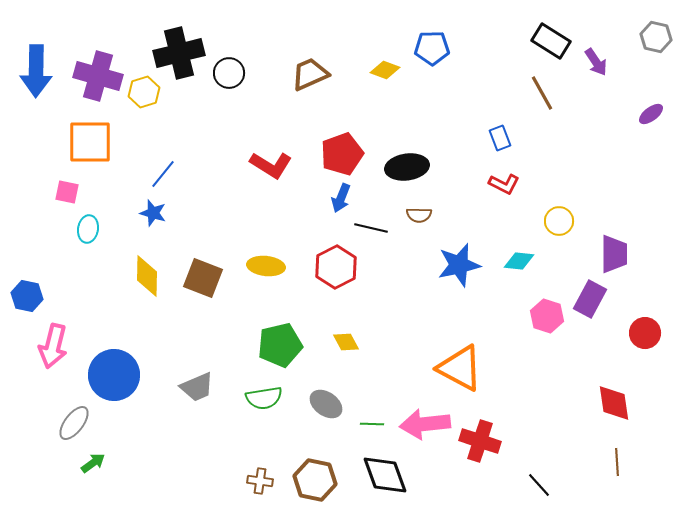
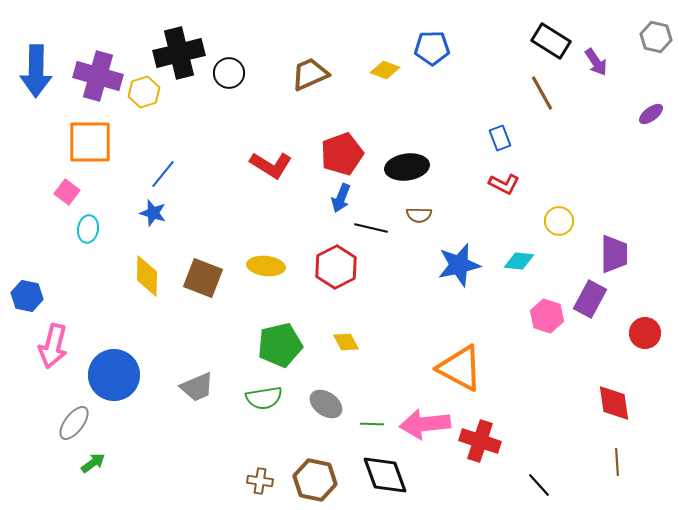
pink square at (67, 192): rotated 25 degrees clockwise
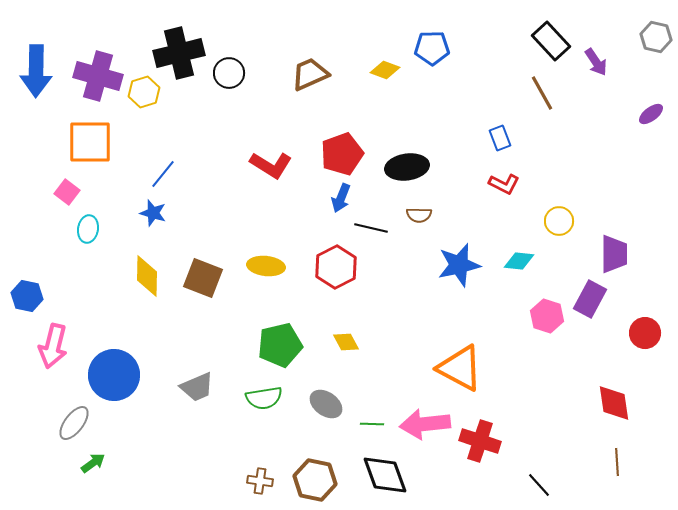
black rectangle at (551, 41): rotated 15 degrees clockwise
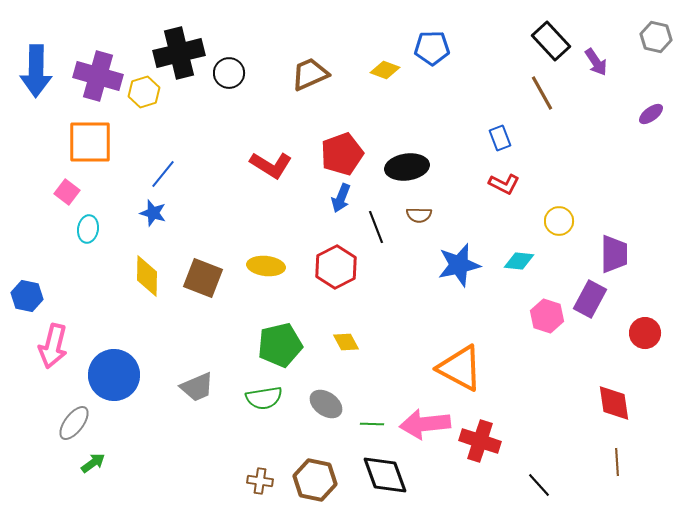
black line at (371, 228): moved 5 px right, 1 px up; rotated 56 degrees clockwise
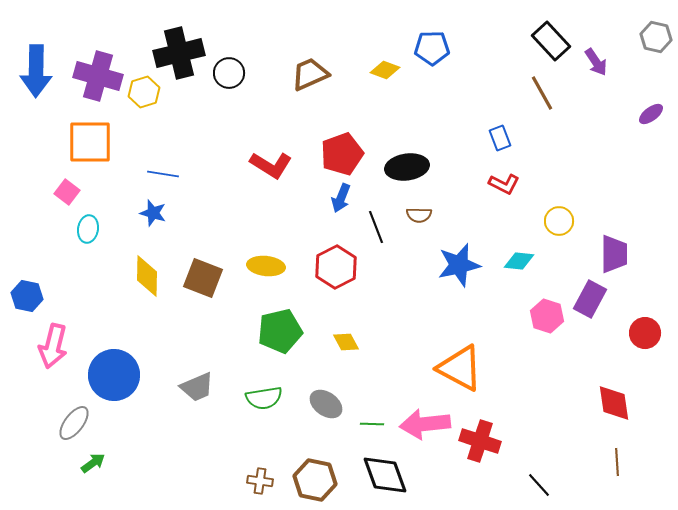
blue line at (163, 174): rotated 60 degrees clockwise
green pentagon at (280, 345): moved 14 px up
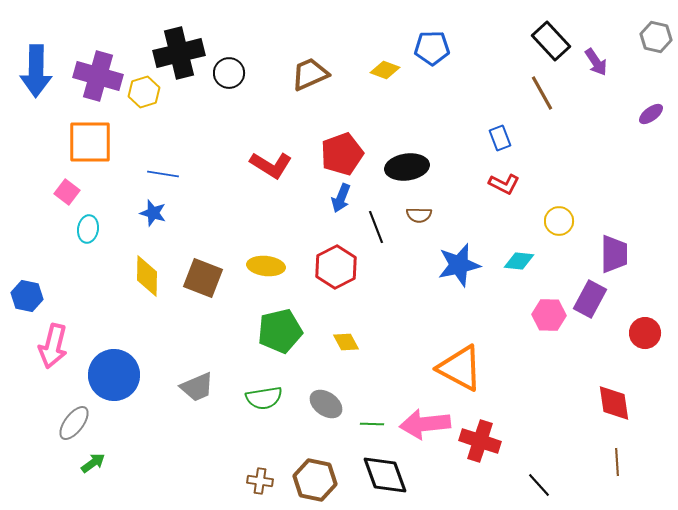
pink hexagon at (547, 316): moved 2 px right, 1 px up; rotated 16 degrees counterclockwise
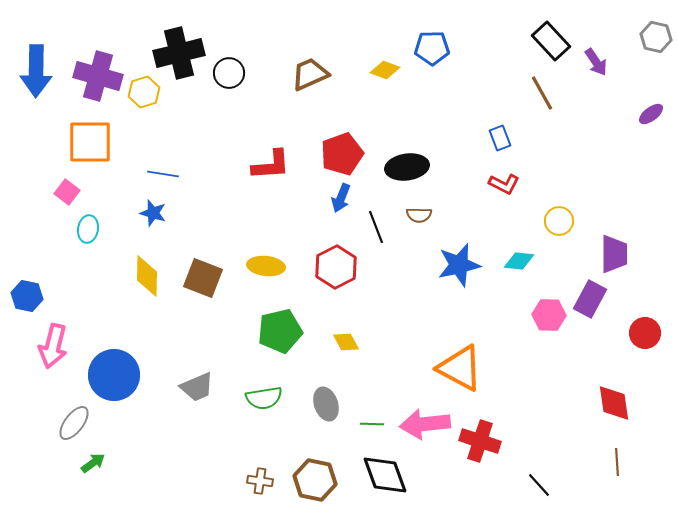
red L-shape at (271, 165): rotated 36 degrees counterclockwise
gray ellipse at (326, 404): rotated 36 degrees clockwise
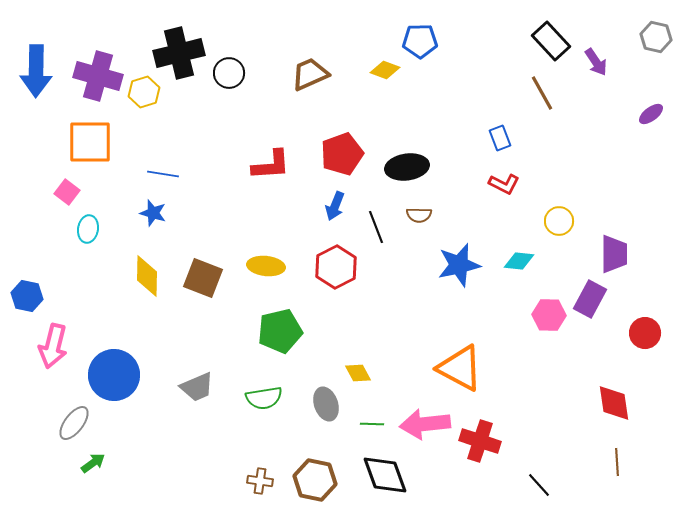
blue pentagon at (432, 48): moved 12 px left, 7 px up
blue arrow at (341, 198): moved 6 px left, 8 px down
yellow diamond at (346, 342): moved 12 px right, 31 px down
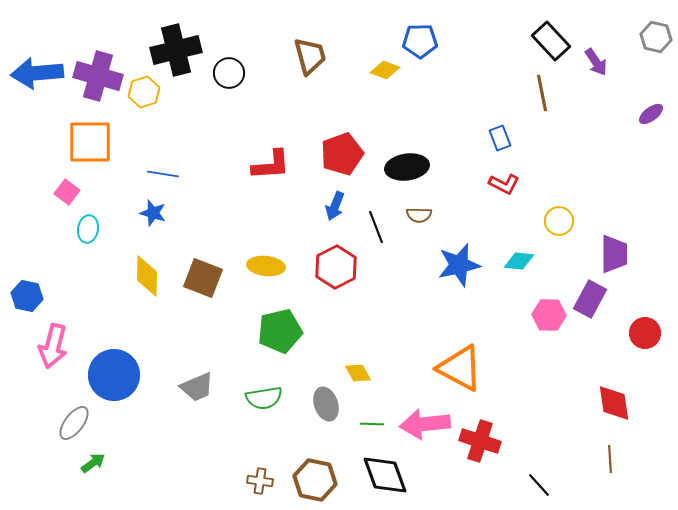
black cross at (179, 53): moved 3 px left, 3 px up
blue arrow at (36, 71): moved 1 px right, 2 px down; rotated 84 degrees clockwise
brown trapezoid at (310, 74): moved 18 px up; rotated 99 degrees clockwise
brown line at (542, 93): rotated 18 degrees clockwise
brown line at (617, 462): moved 7 px left, 3 px up
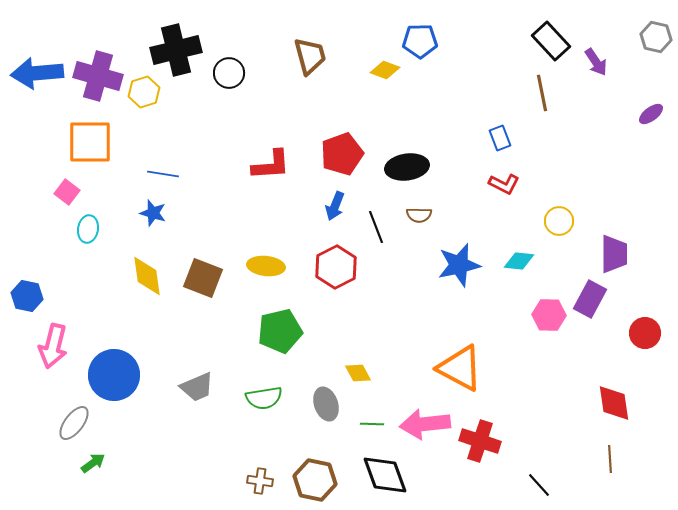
yellow diamond at (147, 276): rotated 9 degrees counterclockwise
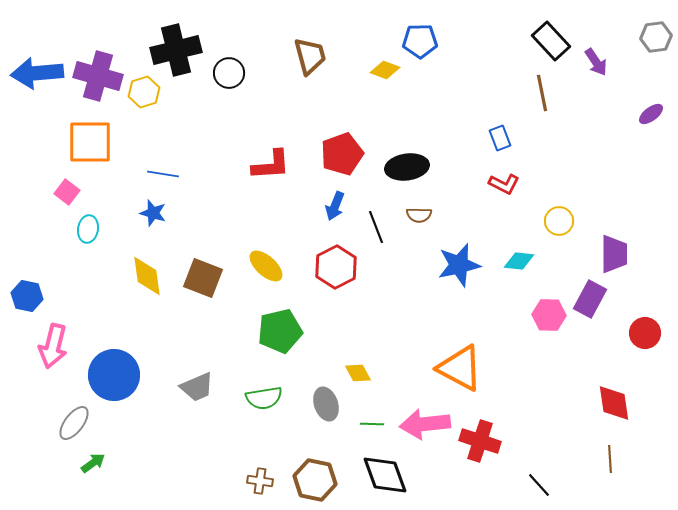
gray hexagon at (656, 37): rotated 20 degrees counterclockwise
yellow ellipse at (266, 266): rotated 36 degrees clockwise
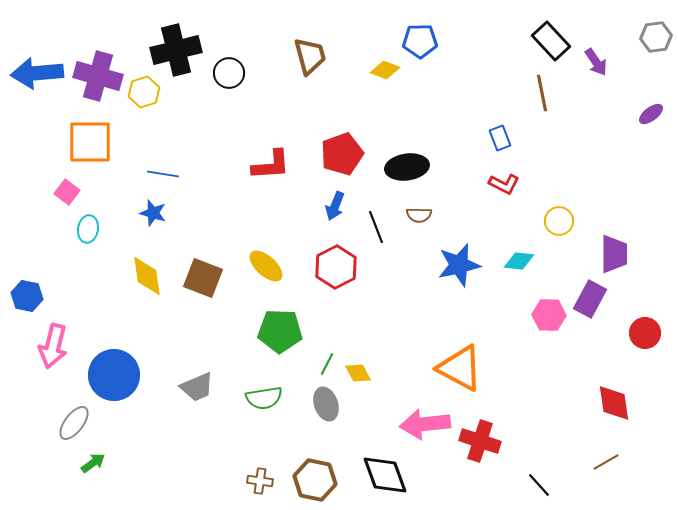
green pentagon at (280, 331): rotated 15 degrees clockwise
green line at (372, 424): moved 45 px left, 60 px up; rotated 65 degrees counterclockwise
brown line at (610, 459): moved 4 px left, 3 px down; rotated 64 degrees clockwise
